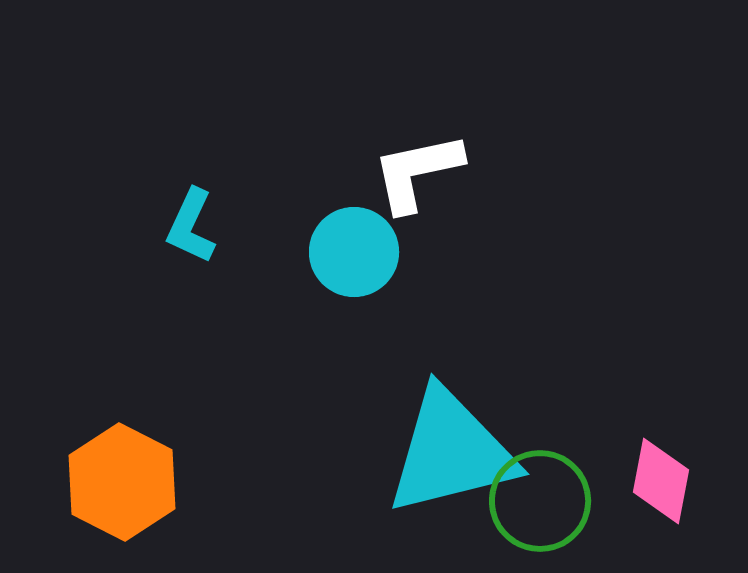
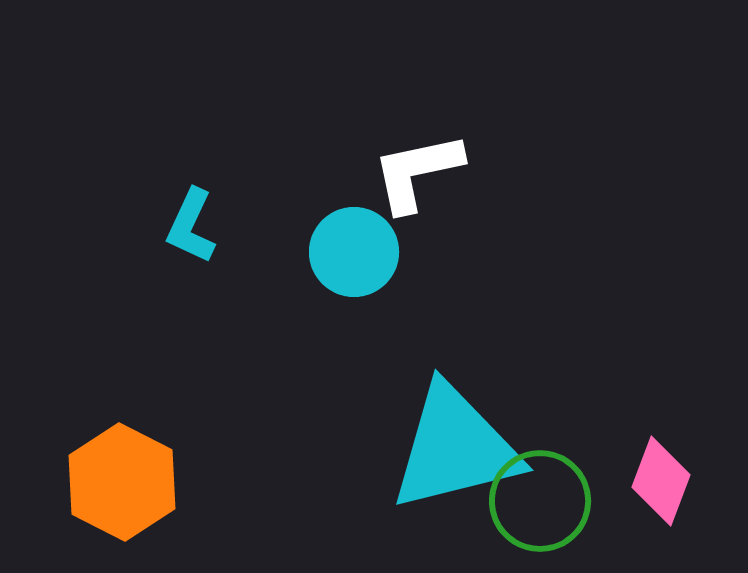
cyan triangle: moved 4 px right, 4 px up
pink diamond: rotated 10 degrees clockwise
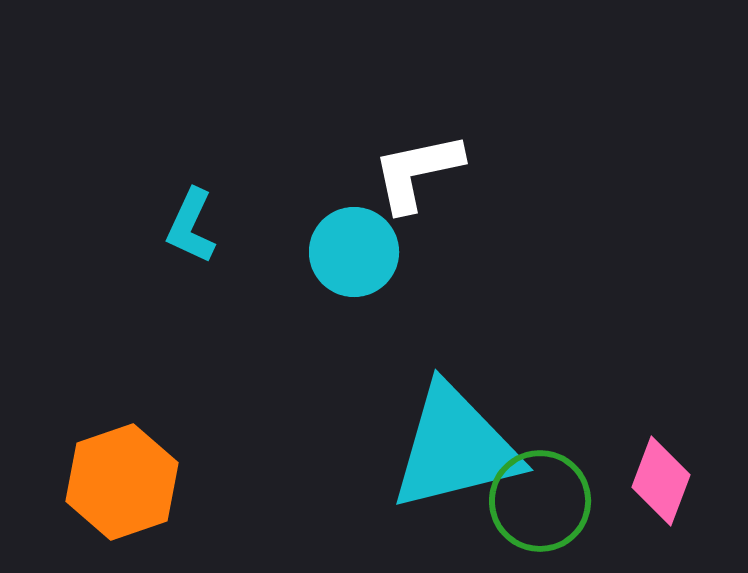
orange hexagon: rotated 14 degrees clockwise
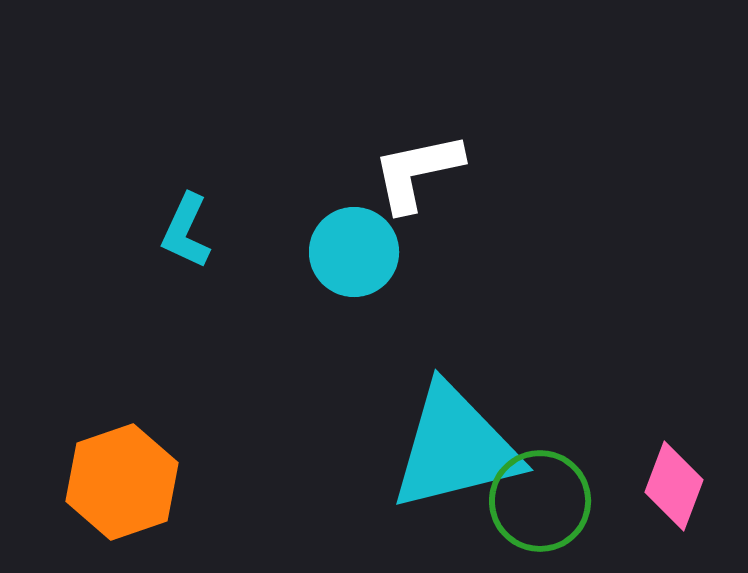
cyan L-shape: moved 5 px left, 5 px down
pink diamond: moved 13 px right, 5 px down
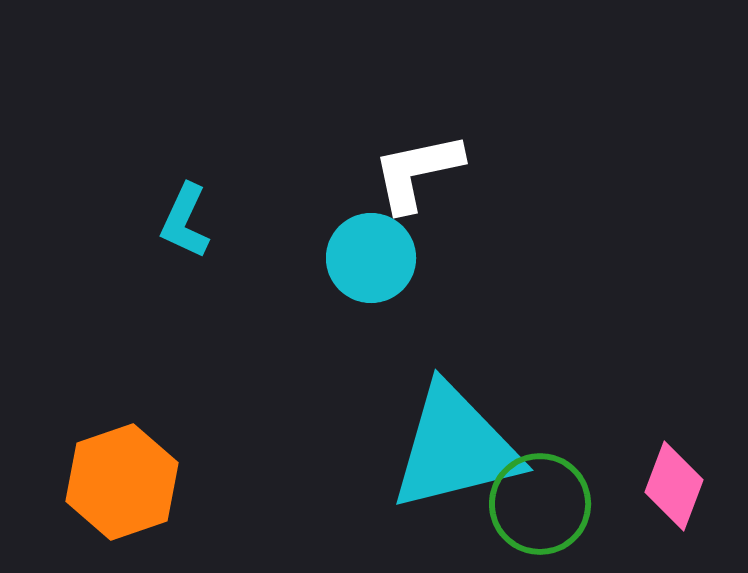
cyan L-shape: moved 1 px left, 10 px up
cyan circle: moved 17 px right, 6 px down
green circle: moved 3 px down
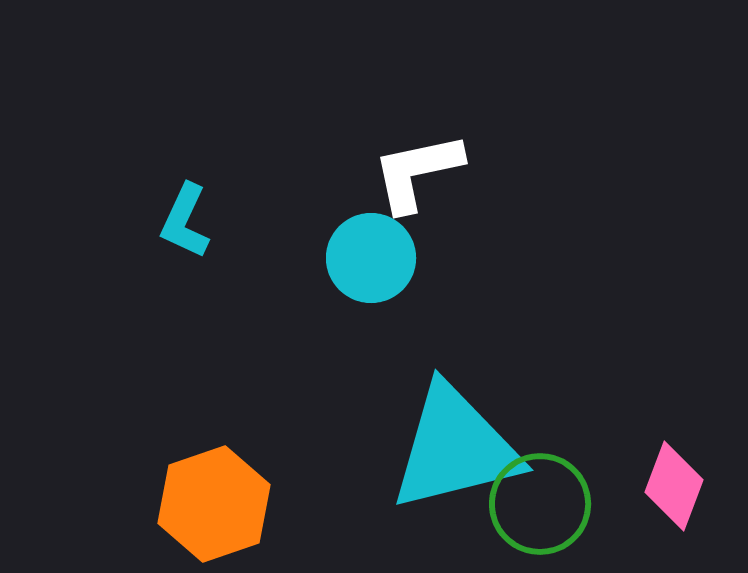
orange hexagon: moved 92 px right, 22 px down
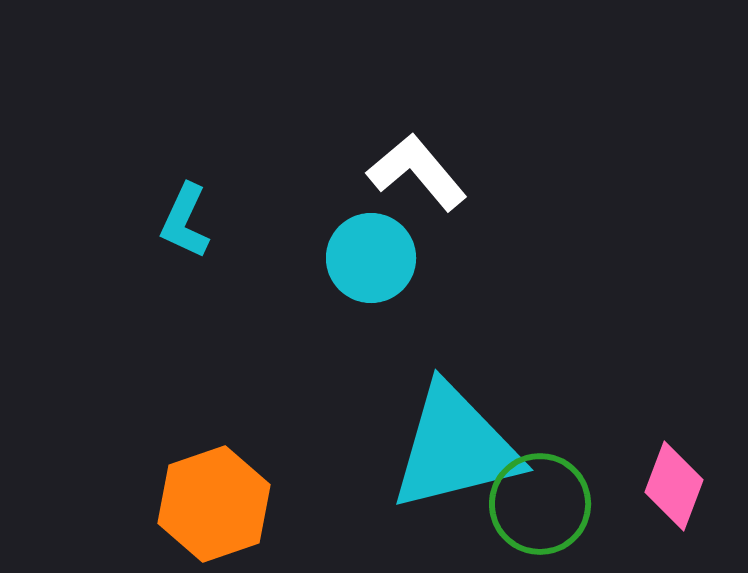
white L-shape: rotated 62 degrees clockwise
